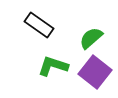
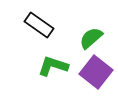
purple square: moved 1 px right
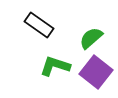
green L-shape: moved 2 px right
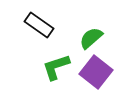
green L-shape: moved 1 px right, 1 px down; rotated 36 degrees counterclockwise
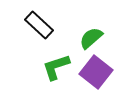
black rectangle: rotated 8 degrees clockwise
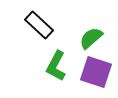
green L-shape: moved 1 px up; rotated 44 degrees counterclockwise
purple square: rotated 20 degrees counterclockwise
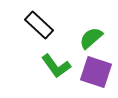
green L-shape: rotated 64 degrees counterclockwise
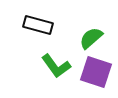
black rectangle: moved 1 px left; rotated 28 degrees counterclockwise
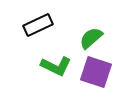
black rectangle: rotated 40 degrees counterclockwise
green L-shape: rotated 28 degrees counterclockwise
